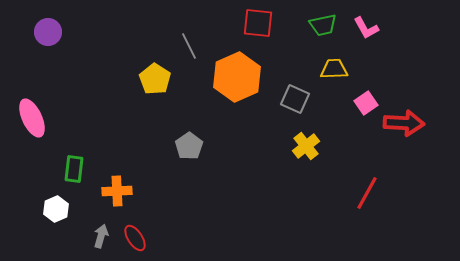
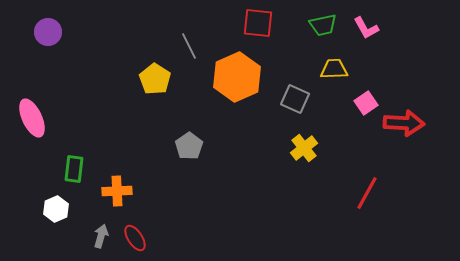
yellow cross: moved 2 px left, 2 px down
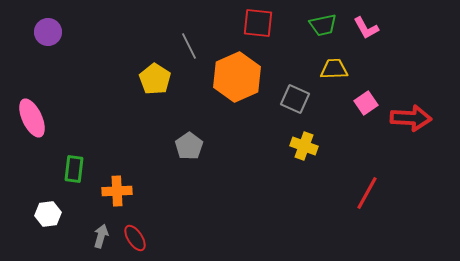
red arrow: moved 7 px right, 5 px up
yellow cross: moved 2 px up; rotated 32 degrees counterclockwise
white hexagon: moved 8 px left, 5 px down; rotated 15 degrees clockwise
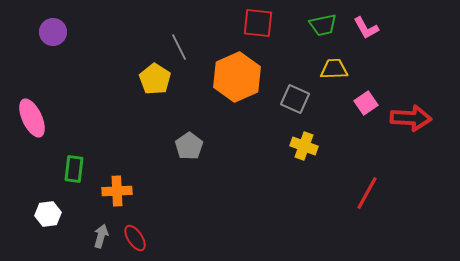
purple circle: moved 5 px right
gray line: moved 10 px left, 1 px down
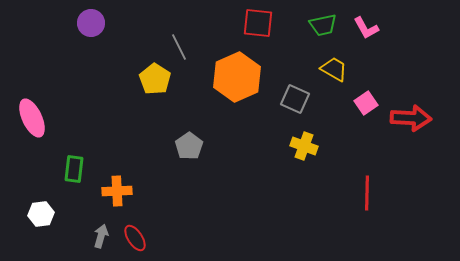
purple circle: moved 38 px right, 9 px up
yellow trapezoid: rotated 32 degrees clockwise
red line: rotated 28 degrees counterclockwise
white hexagon: moved 7 px left
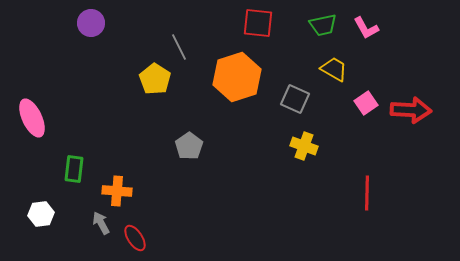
orange hexagon: rotated 6 degrees clockwise
red arrow: moved 8 px up
orange cross: rotated 8 degrees clockwise
gray arrow: moved 13 px up; rotated 45 degrees counterclockwise
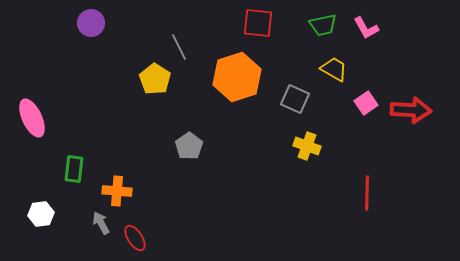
yellow cross: moved 3 px right
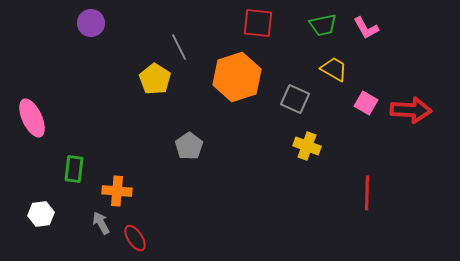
pink square: rotated 25 degrees counterclockwise
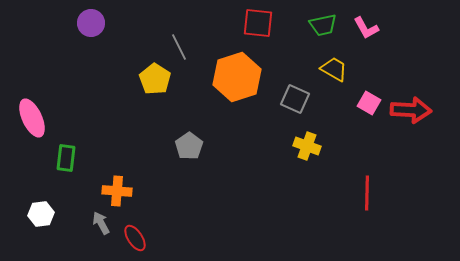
pink square: moved 3 px right
green rectangle: moved 8 px left, 11 px up
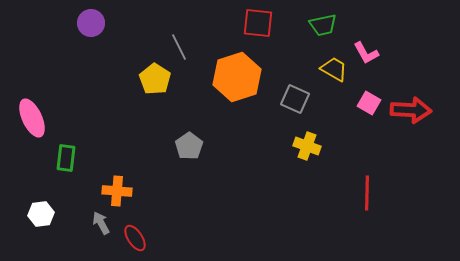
pink L-shape: moved 25 px down
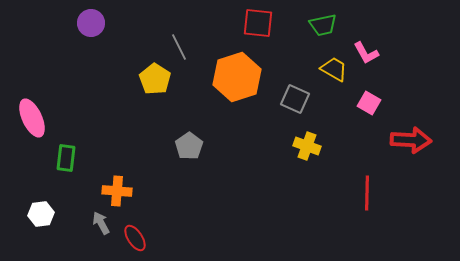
red arrow: moved 30 px down
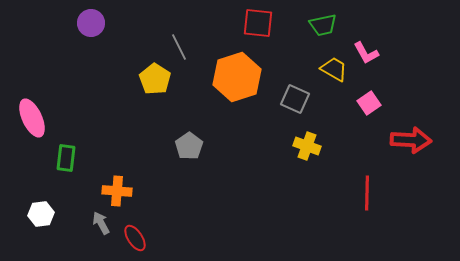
pink square: rotated 25 degrees clockwise
